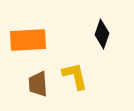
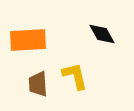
black diamond: rotated 48 degrees counterclockwise
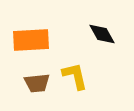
orange rectangle: moved 3 px right
brown trapezoid: moved 1 px left, 1 px up; rotated 92 degrees counterclockwise
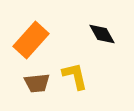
orange rectangle: rotated 45 degrees counterclockwise
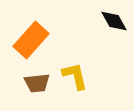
black diamond: moved 12 px right, 13 px up
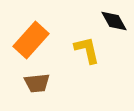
yellow L-shape: moved 12 px right, 26 px up
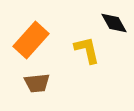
black diamond: moved 2 px down
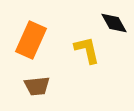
orange rectangle: rotated 18 degrees counterclockwise
brown trapezoid: moved 3 px down
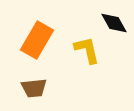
orange rectangle: moved 6 px right; rotated 6 degrees clockwise
brown trapezoid: moved 3 px left, 2 px down
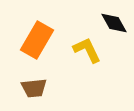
yellow L-shape: rotated 12 degrees counterclockwise
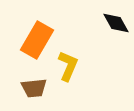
black diamond: moved 2 px right
yellow L-shape: moved 19 px left, 16 px down; rotated 48 degrees clockwise
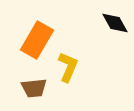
black diamond: moved 1 px left
yellow L-shape: moved 1 px down
